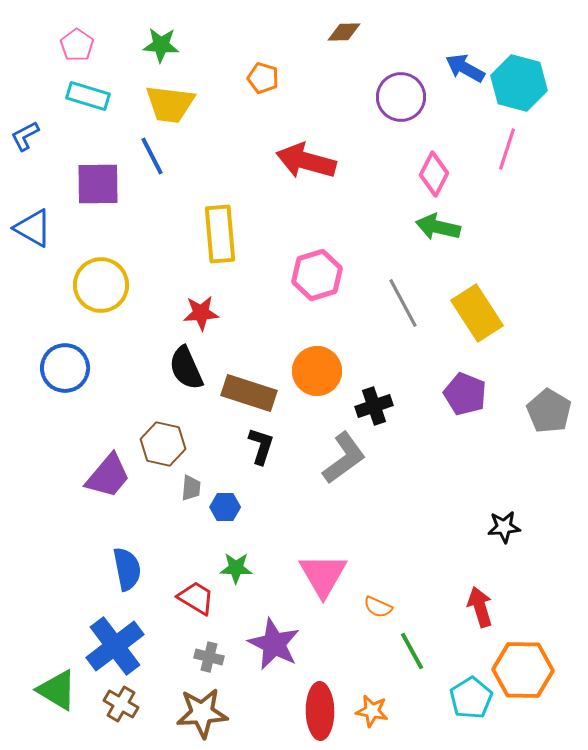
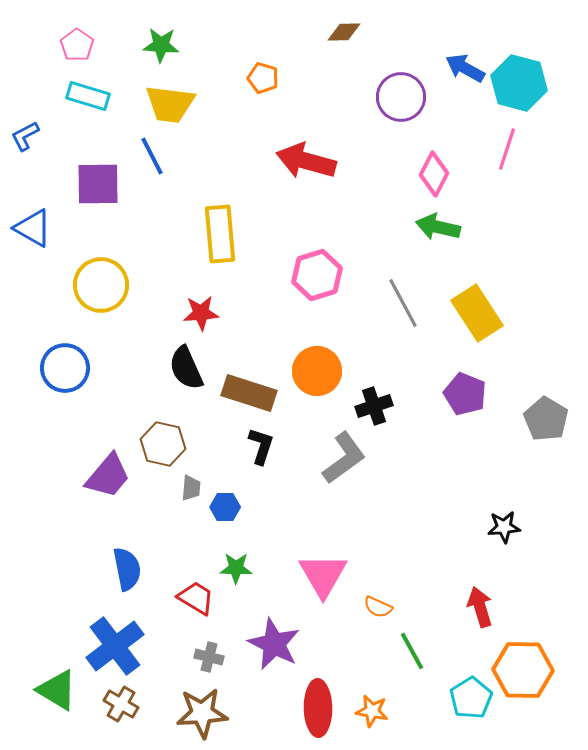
gray pentagon at (549, 411): moved 3 px left, 8 px down
red ellipse at (320, 711): moved 2 px left, 3 px up
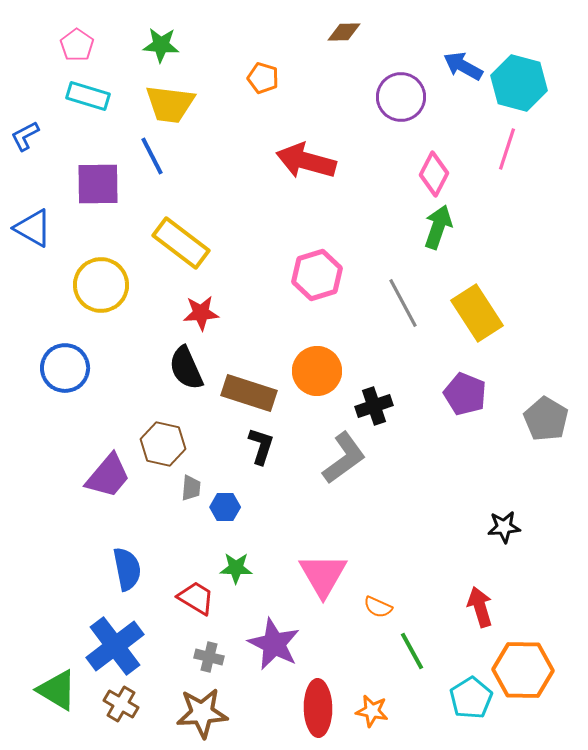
blue arrow at (465, 68): moved 2 px left, 2 px up
green arrow at (438, 227): rotated 96 degrees clockwise
yellow rectangle at (220, 234): moved 39 px left, 9 px down; rotated 48 degrees counterclockwise
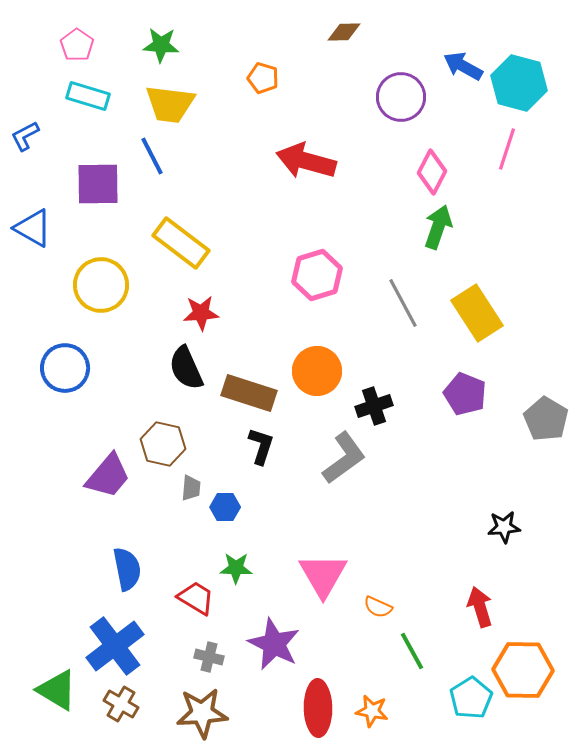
pink diamond at (434, 174): moved 2 px left, 2 px up
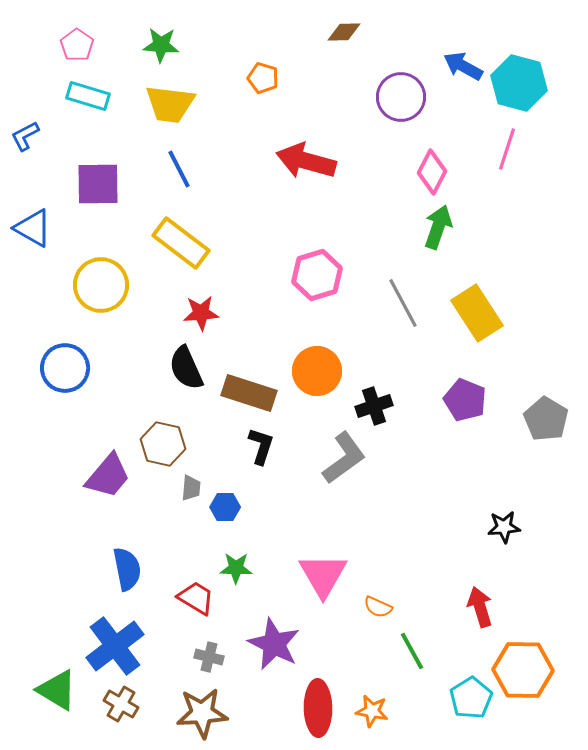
blue line at (152, 156): moved 27 px right, 13 px down
purple pentagon at (465, 394): moved 6 px down
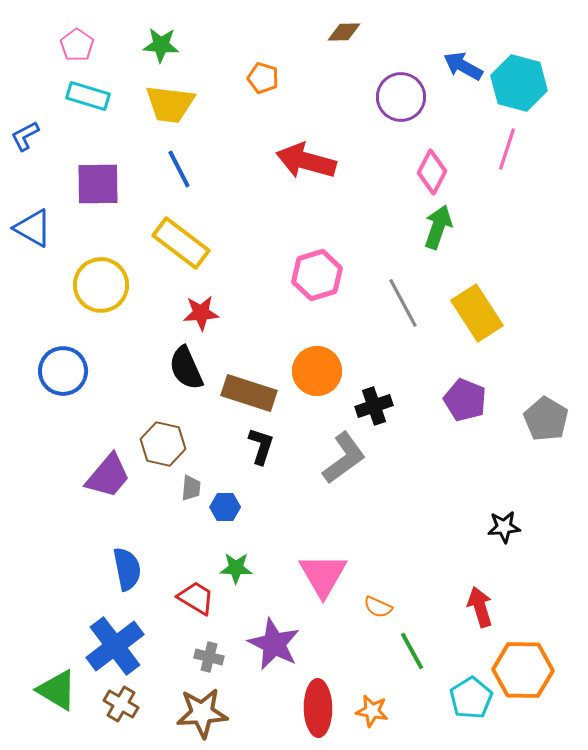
blue circle at (65, 368): moved 2 px left, 3 px down
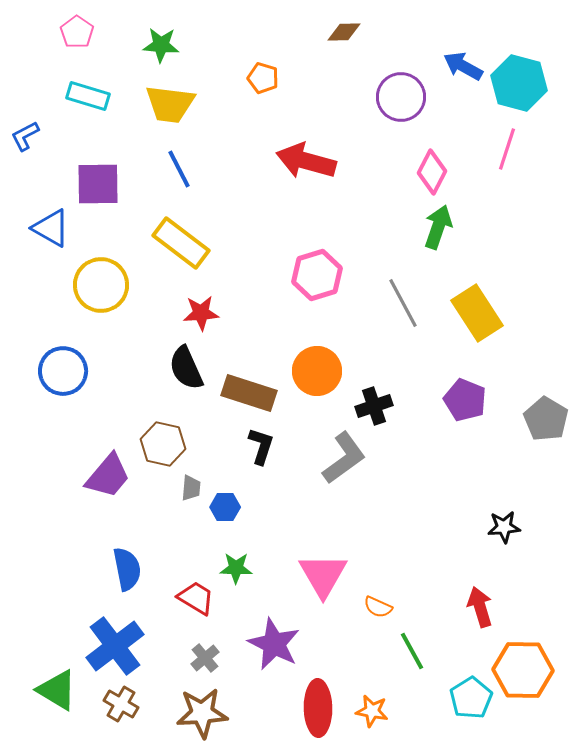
pink pentagon at (77, 45): moved 13 px up
blue triangle at (33, 228): moved 18 px right
gray cross at (209, 657): moved 4 px left, 1 px down; rotated 36 degrees clockwise
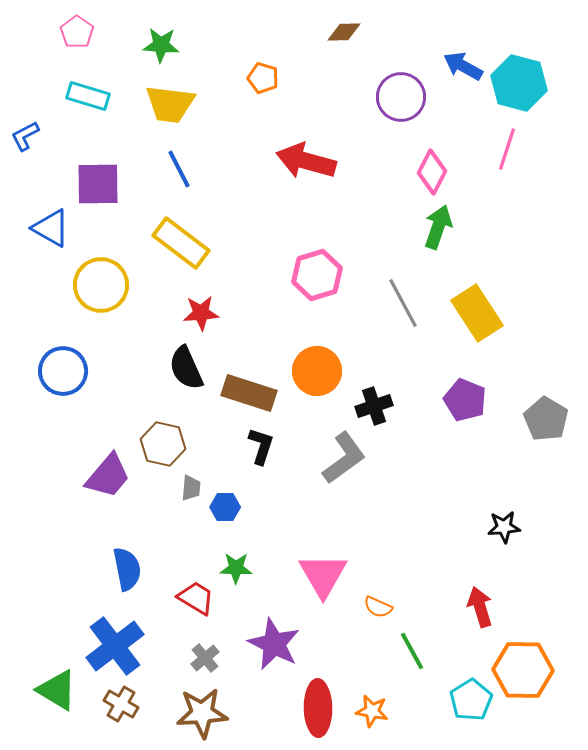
cyan pentagon at (471, 698): moved 2 px down
